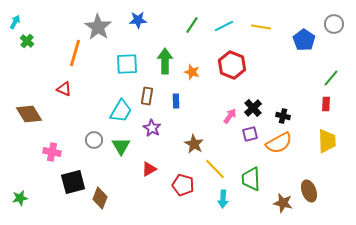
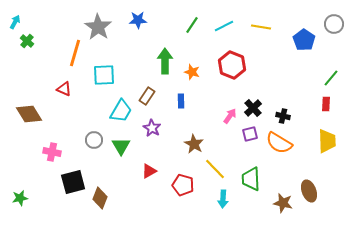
cyan square at (127, 64): moved 23 px left, 11 px down
brown rectangle at (147, 96): rotated 24 degrees clockwise
blue rectangle at (176, 101): moved 5 px right
orange semicircle at (279, 143): rotated 60 degrees clockwise
red triangle at (149, 169): moved 2 px down
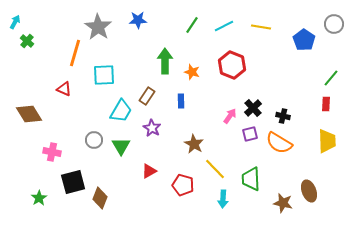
green star at (20, 198): moved 19 px right; rotated 21 degrees counterclockwise
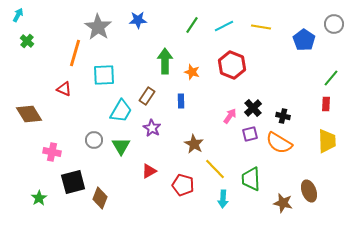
cyan arrow at (15, 22): moved 3 px right, 7 px up
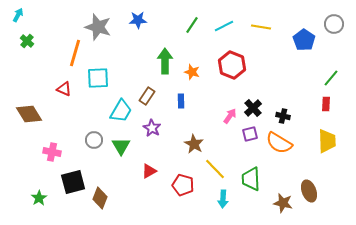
gray star at (98, 27): rotated 16 degrees counterclockwise
cyan square at (104, 75): moved 6 px left, 3 px down
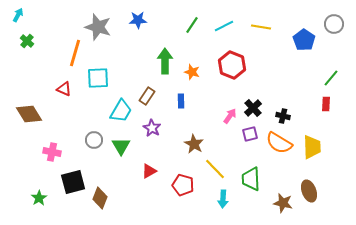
yellow trapezoid at (327, 141): moved 15 px left, 6 px down
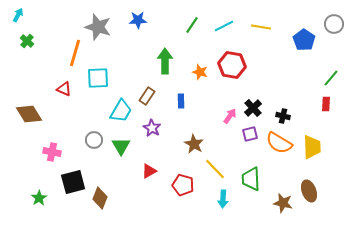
red hexagon at (232, 65): rotated 12 degrees counterclockwise
orange star at (192, 72): moved 8 px right
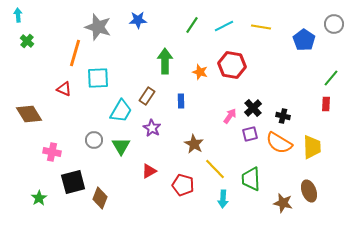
cyan arrow at (18, 15): rotated 32 degrees counterclockwise
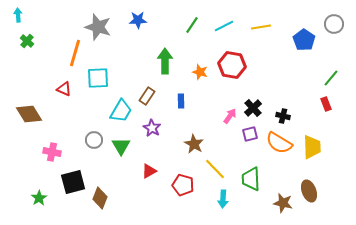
yellow line at (261, 27): rotated 18 degrees counterclockwise
red rectangle at (326, 104): rotated 24 degrees counterclockwise
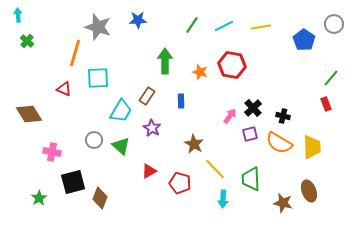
green triangle at (121, 146): rotated 18 degrees counterclockwise
red pentagon at (183, 185): moved 3 px left, 2 px up
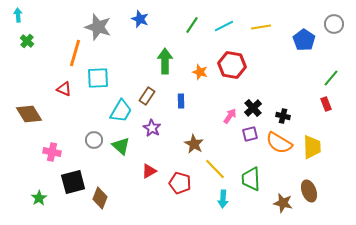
blue star at (138, 20): moved 2 px right, 1 px up; rotated 24 degrees clockwise
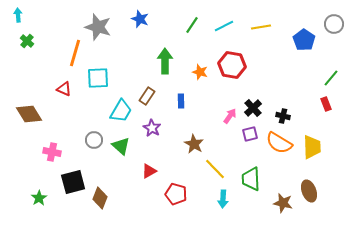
red pentagon at (180, 183): moved 4 px left, 11 px down
